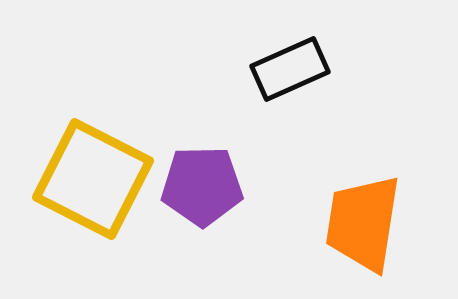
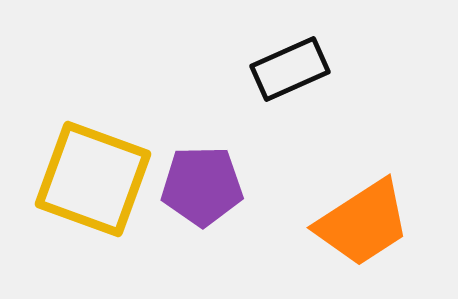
yellow square: rotated 7 degrees counterclockwise
orange trapezoid: rotated 132 degrees counterclockwise
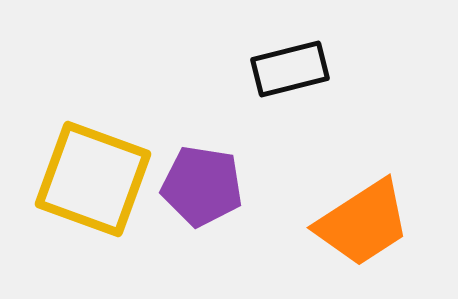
black rectangle: rotated 10 degrees clockwise
purple pentagon: rotated 10 degrees clockwise
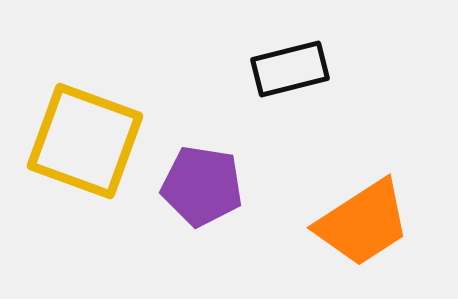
yellow square: moved 8 px left, 38 px up
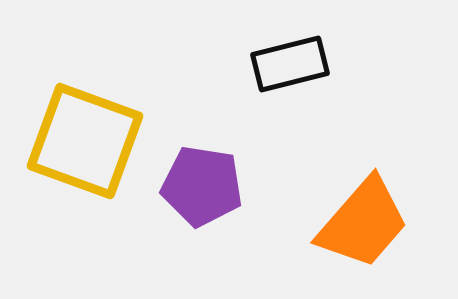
black rectangle: moved 5 px up
orange trapezoid: rotated 16 degrees counterclockwise
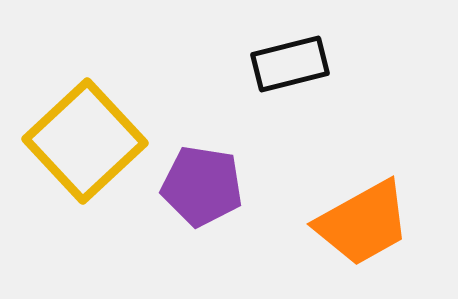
yellow square: rotated 27 degrees clockwise
orange trapezoid: rotated 20 degrees clockwise
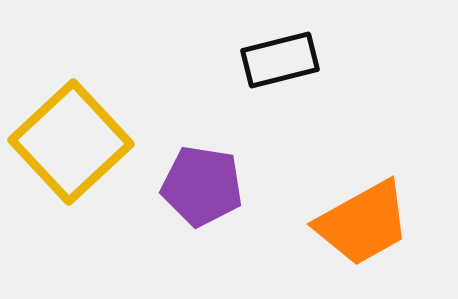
black rectangle: moved 10 px left, 4 px up
yellow square: moved 14 px left, 1 px down
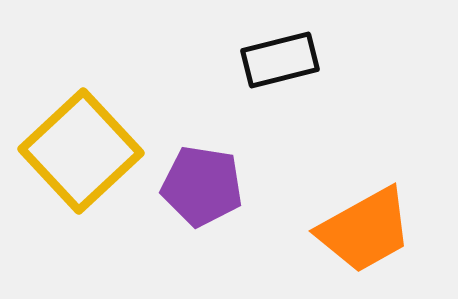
yellow square: moved 10 px right, 9 px down
orange trapezoid: moved 2 px right, 7 px down
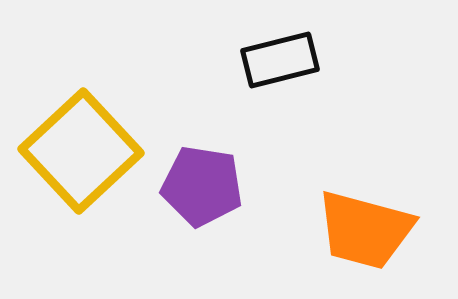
orange trapezoid: rotated 44 degrees clockwise
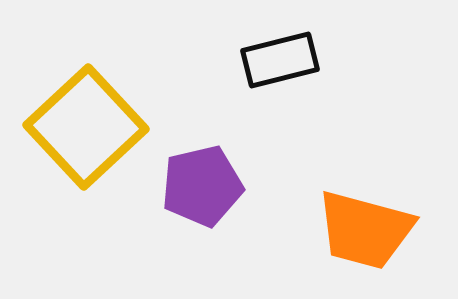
yellow square: moved 5 px right, 24 px up
purple pentagon: rotated 22 degrees counterclockwise
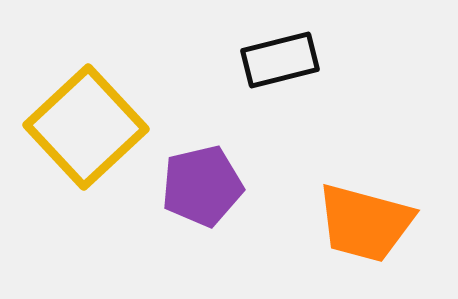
orange trapezoid: moved 7 px up
